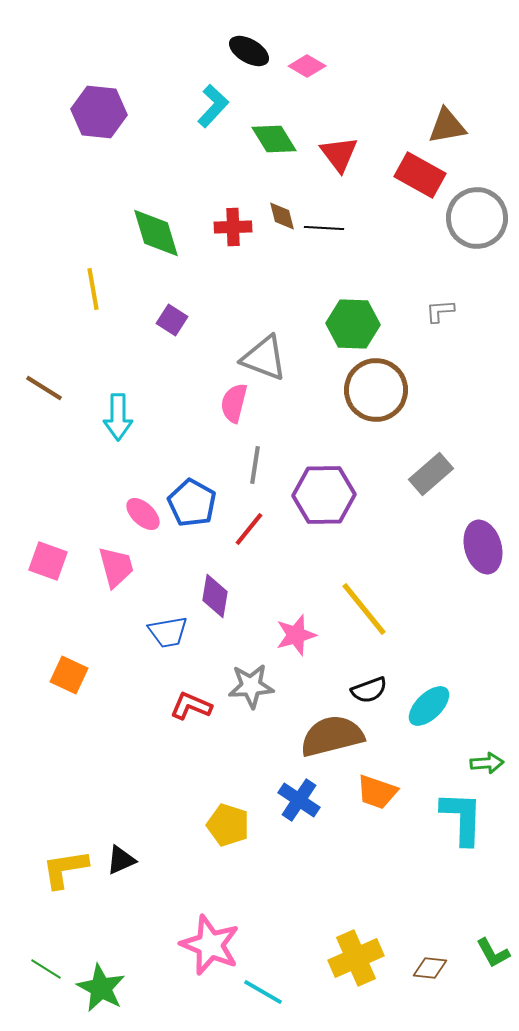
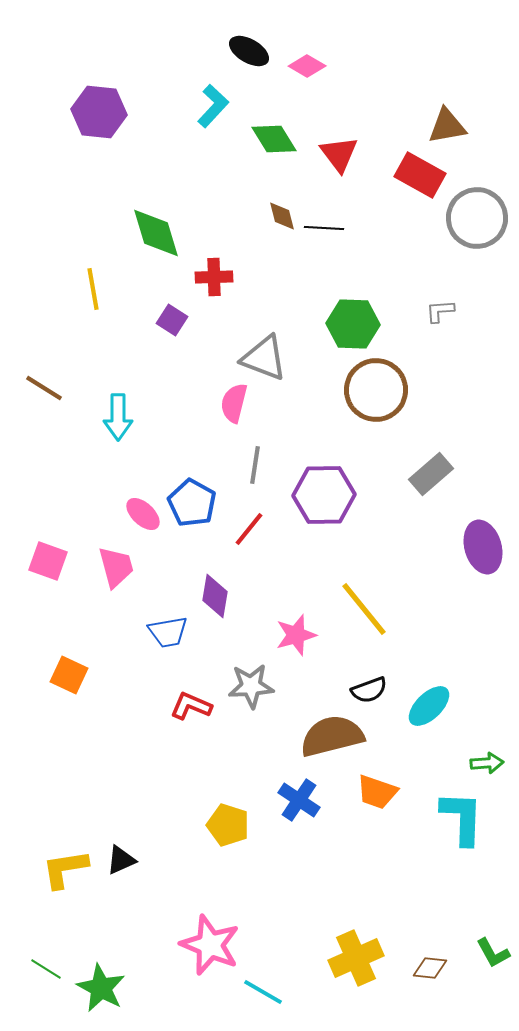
red cross at (233, 227): moved 19 px left, 50 px down
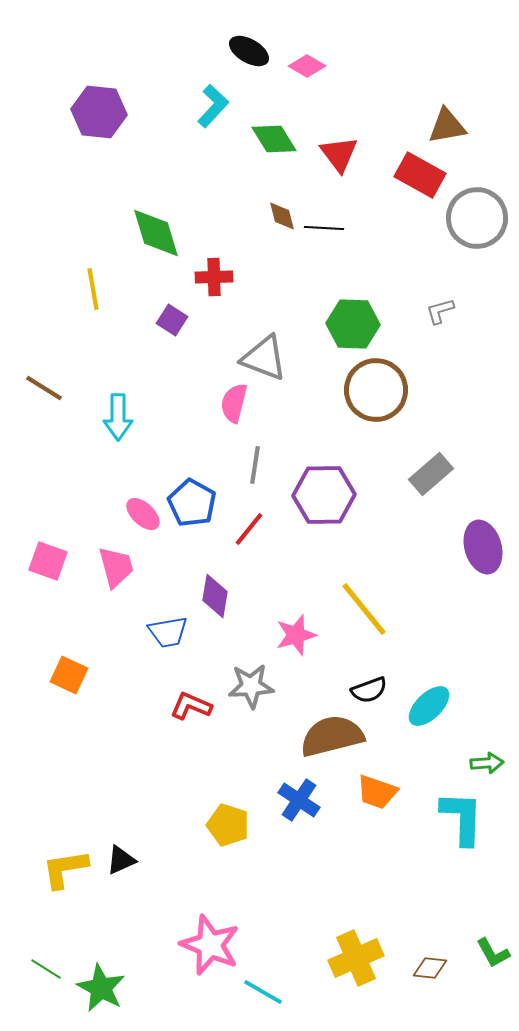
gray L-shape at (440, 311): rotated 12 degrees counterclockwise
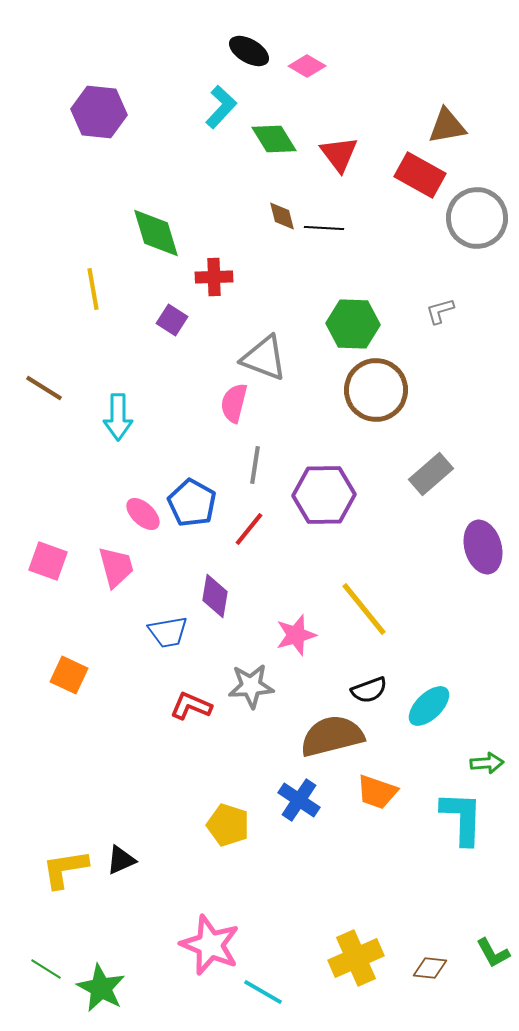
cyan L-shape at (213, 106): moved 8 px right, 1 px down
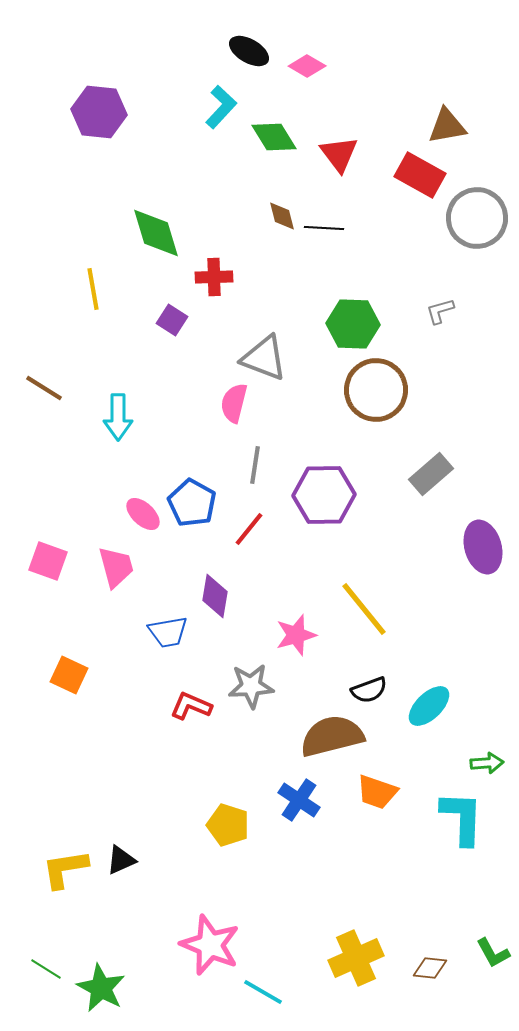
green diamond at (274, 139): moved 2 px up
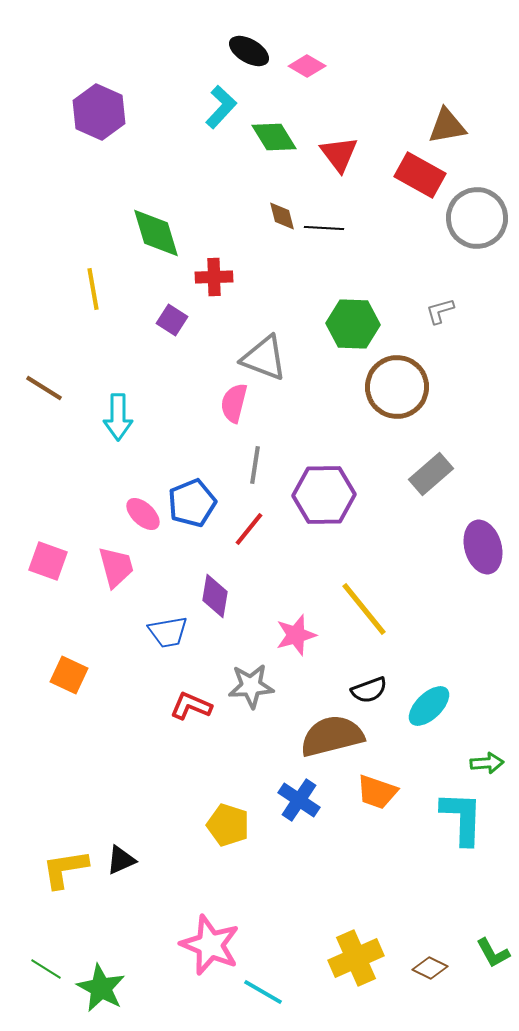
purple hexagon at (99, 112): rotated 18 degrees clockwise
brown circle at (376, 390): moved 21 px right, 3 px up
blue pentagon at (192, 503): rotated 21 degrees clockwise
brown diamond at (430, 968): rotated 20 degrees clockwise
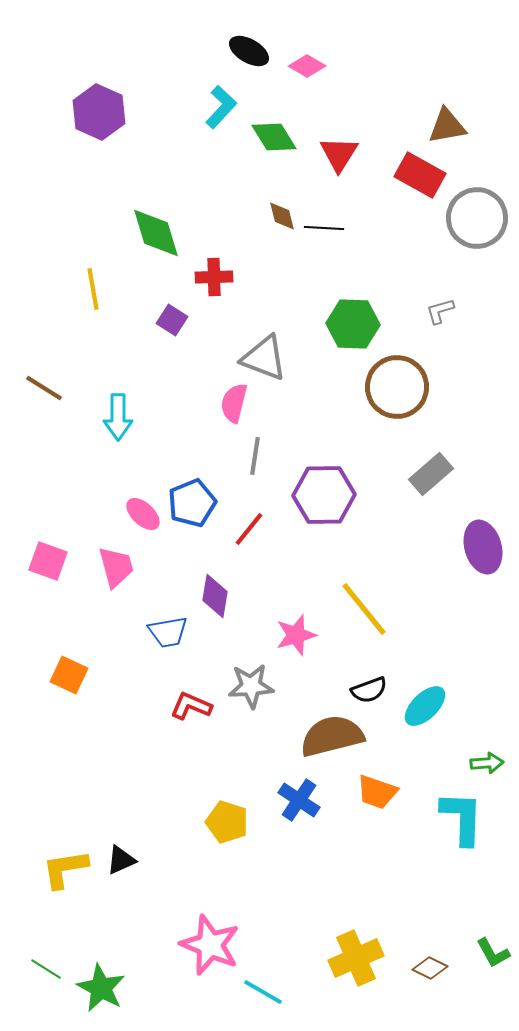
red triangle at (339, 154): rotated 9 degrees clockwise
gray line at (255, 465): moved 9 px up
cyan ellipse at (429, 706): moved 4 px left
yellow pentagon at (228, 825): moved 1 px left, 3 px up
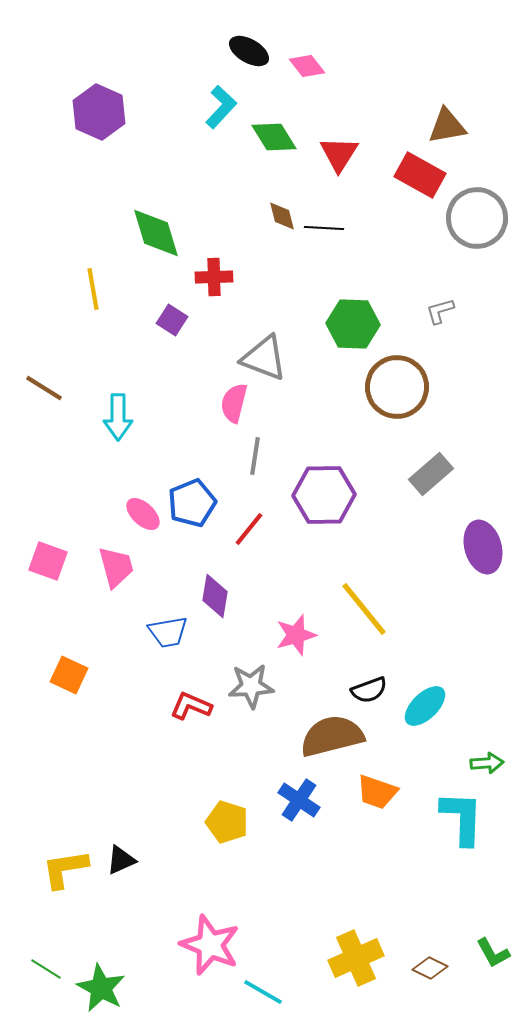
pink diamond at (307, 66): rotated 21 degrees clockwise
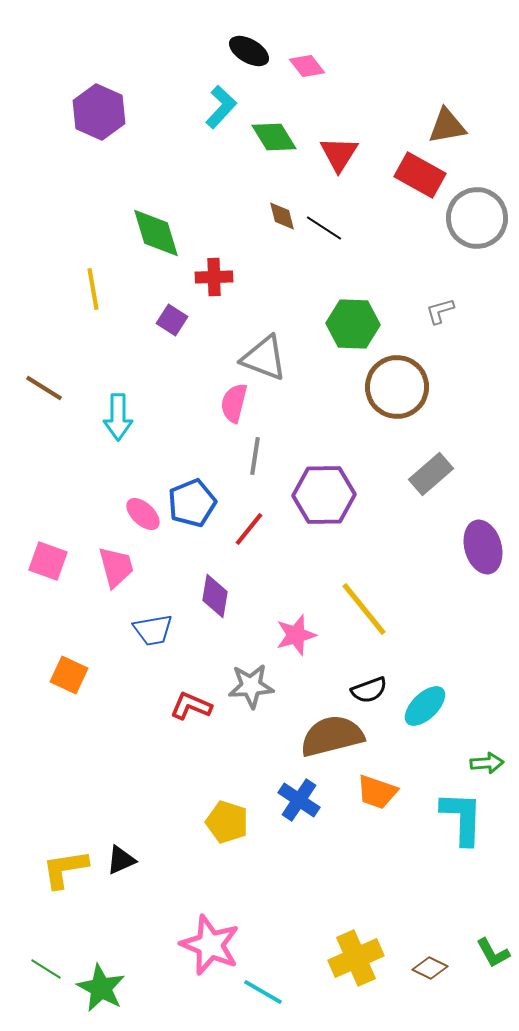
black line at (324, 228): rotated 30 degrees clockwise
blue trapezoid at (168, 632): moved 15 px left, 2 px up
